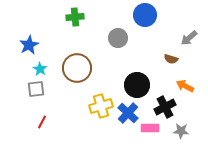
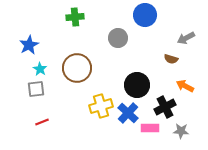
gray arrow: moved 3 px left; rotated 12 degrees clockwise
red line: rotated 40 degrees clockwise
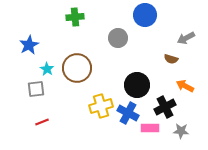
cyan star: moved 7 px right
blue cross: rotated 15 degrees counterclockwise
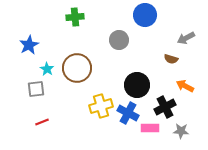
gray circle: moved 1 px right, 2 px down
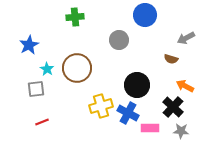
black cross: moved 8 px right; rotated 20 degrees counterclockwise
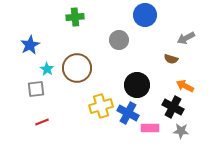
blue star: moved 1 px right
black cross: rotated 15 degrees counterclockwise
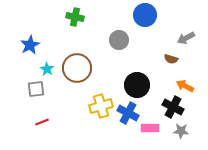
green cross: rotated 18 degrees clockwise
